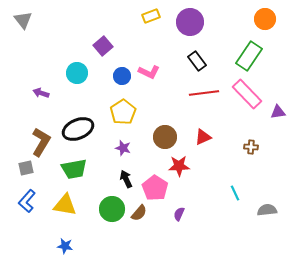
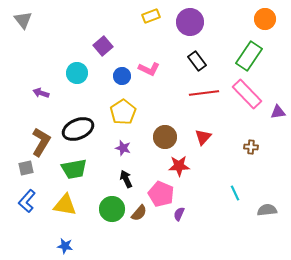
pink L-shape: moved 3 px up
red triangle: rotated 24 degrees counterclockwise
pink pentagon: moved 6 px right, 6 px down; rotated 10 degrees counterclockwise
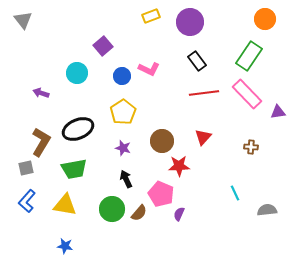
brown circle: moved 3 px left, 4 px down
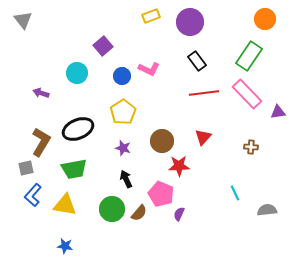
blue L-shape: moved 6 px right, 6 px up
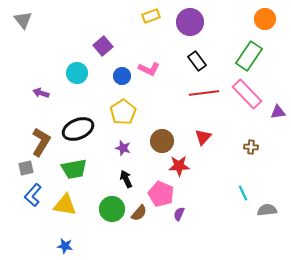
cyan line: moved 8 px right
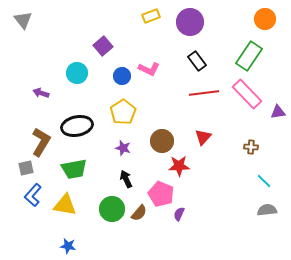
black ellipse: moved 1 px left, 3 px up; rotated 12 degrees clockwise
cyan line: moved 21 px right, 12 px up; rotated 21 degrees counterclockwise
blue star: moved 3 px right
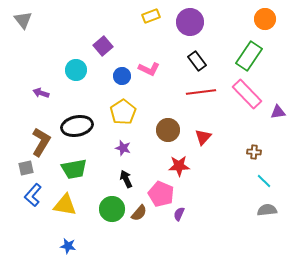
cyan circle: moved 1 px left, 3 px up
red line: moved 3 px left, 1 px up
brown circle: moved 6 px right, 11 px up
brown cross: moved 3 px right, 5 px down
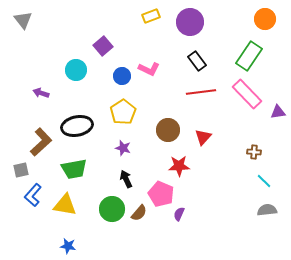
brown L-shape: rotated 16 degrees clockwise
gray square: moved 5 px left, 2 px down
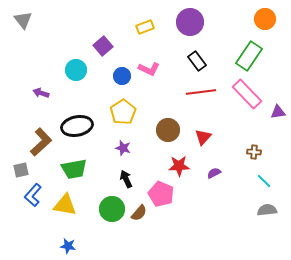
yellow rectangle: moved 6 px left, 11 px down
purple semicircle: moved 35 px right, 41 px up; rotated 40 degrees clockwise
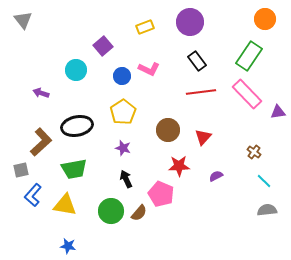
brown cross: rotated 32 degrees clockwise
purple semicircle: moved 2 px right, 3 px down
green circle: moved 1 px left, 2 px down
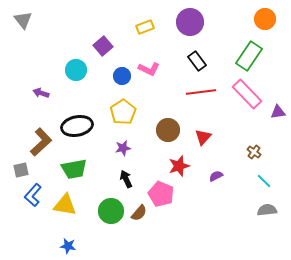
purple star: rotated 28 degrees counterclockwise
red star: rotated 15 degrees counterclockwise
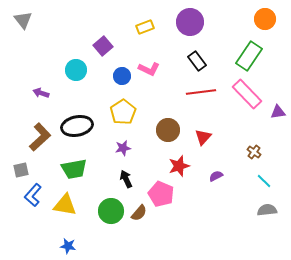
brown L-shape: moved 1 px left, 5 px up
